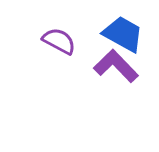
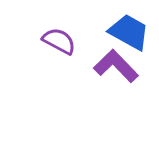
blue trapezoid: moved 6 px right, 2 px up
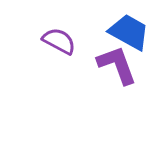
purple L-shape: moved 1 px right, 1 px up; rotated 24 degrees clockwise
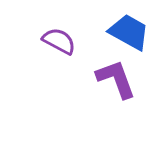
purple L-shape: moved 1 px left, 14 px down
